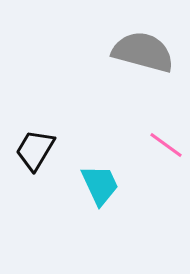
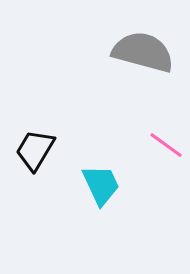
cyan trapezoid: moved 1 px right
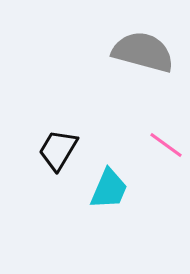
black trapezoid: moved 23 px right
cyan trapezoid: moved 8 px right, 4 px down; rotated 48 degrees clockwise
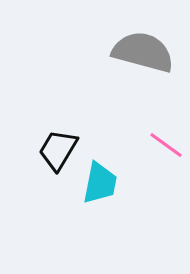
cyan trapezoid: moved 9 px left, 6 px up; rotated 12 degrees counterclockwise
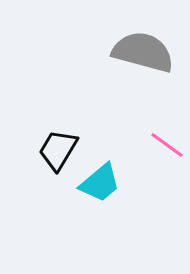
pink line: moved 1 px right
cyan trapezoid: rotated 39 degrees clockwise
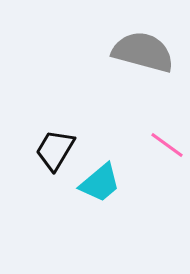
black trapezoid: moved 3 px left
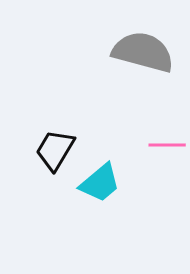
pink line: rotated 36 degrees counterclockwise
